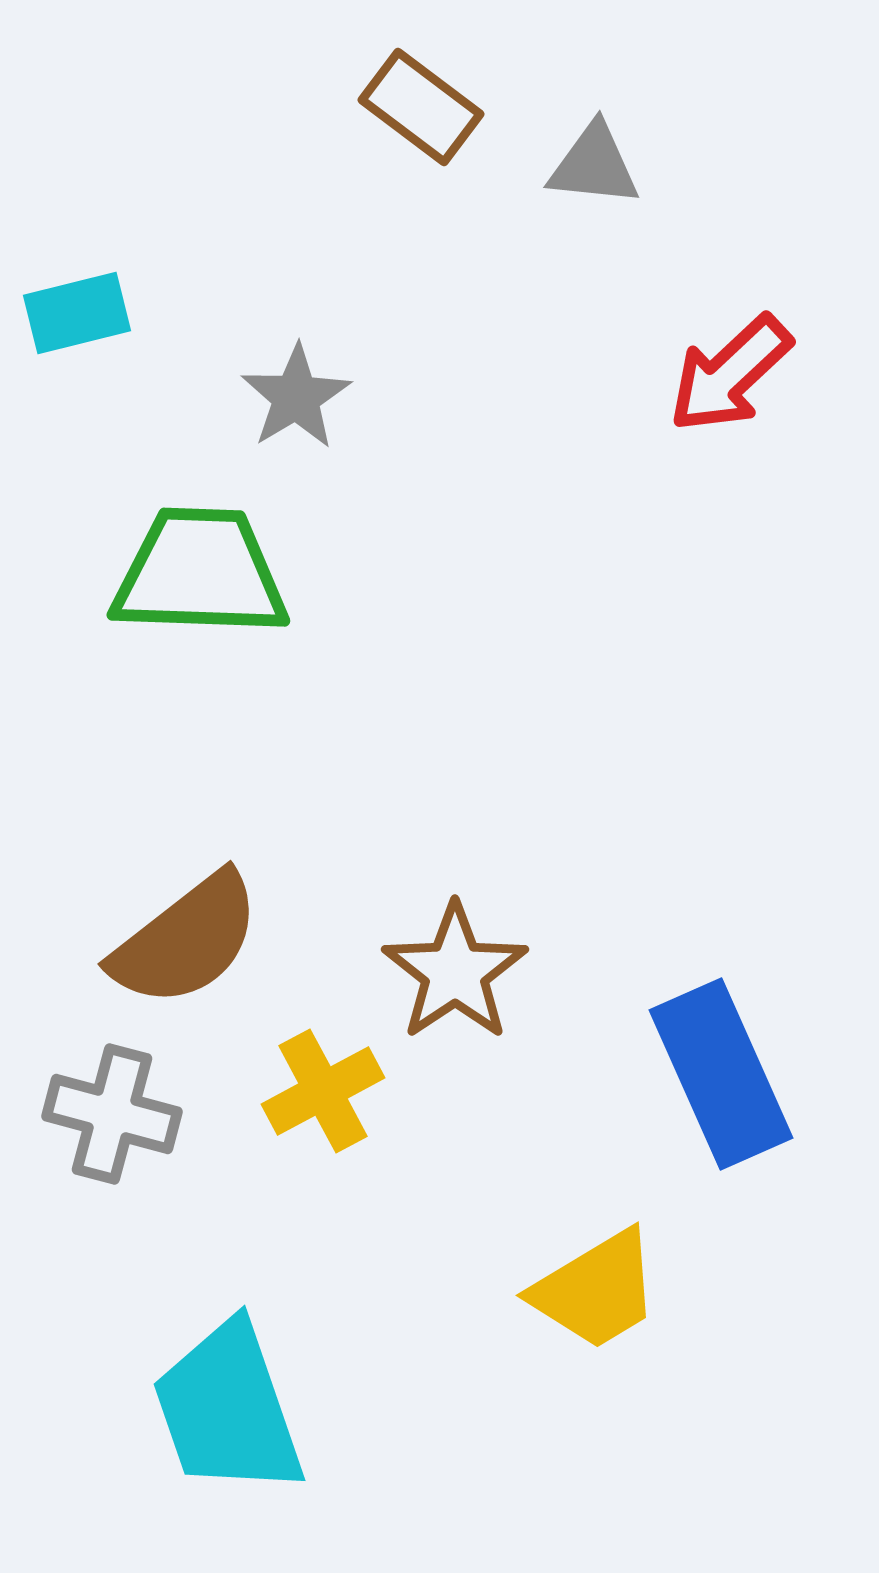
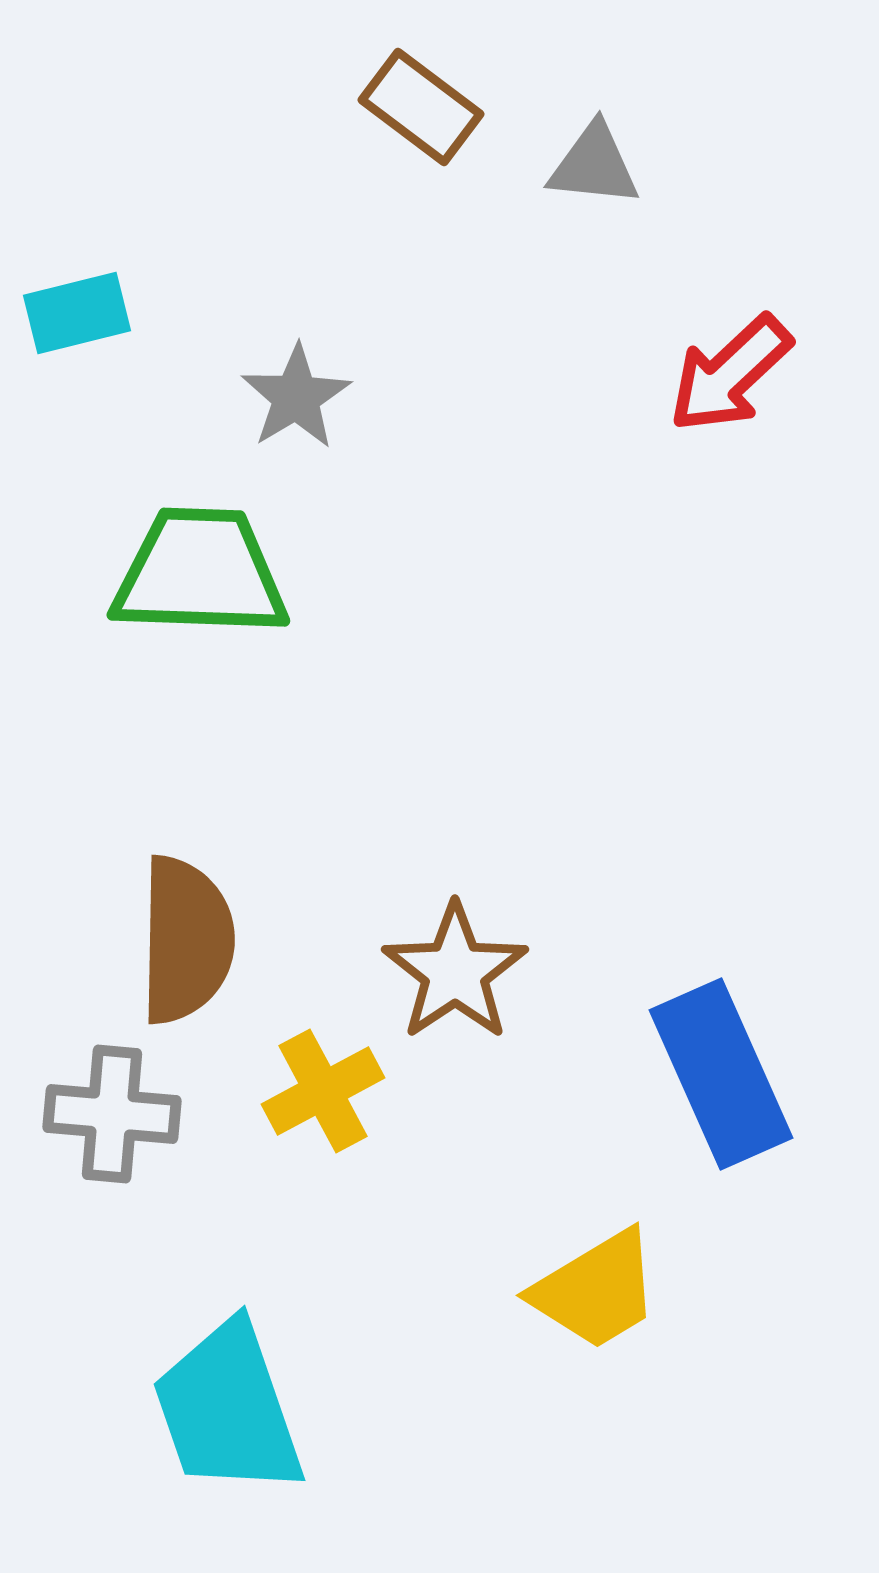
brown semicircle: rotated 51 degrees counterclockwise
gray cross: rotated 10 degrees counterclockwise
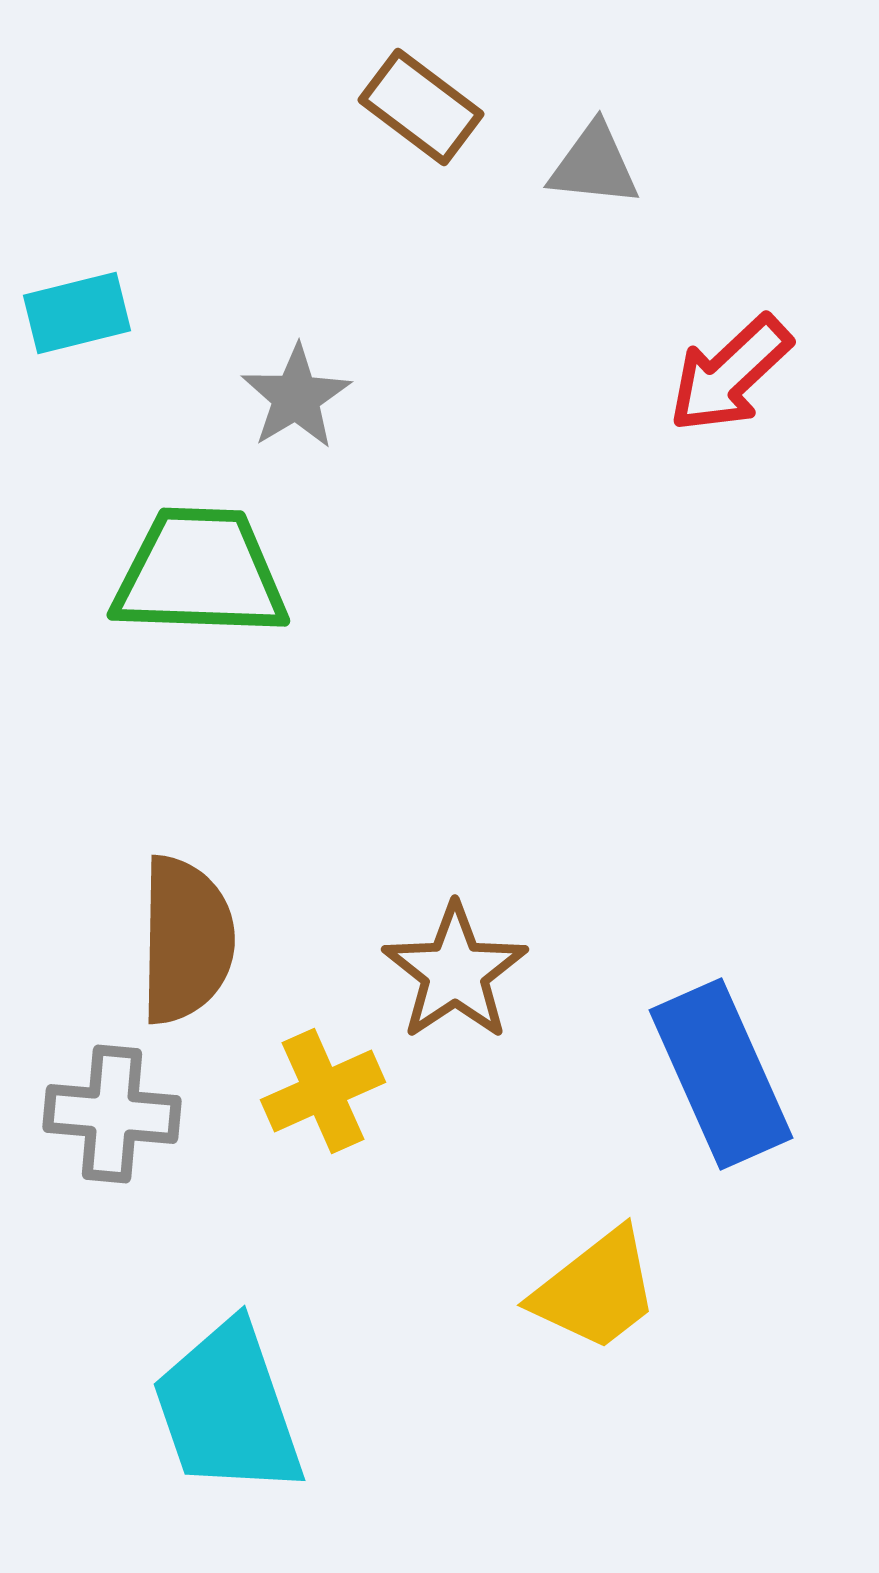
yellow cross: rotated 4 degrees clockwise
yellow trapezoid: rotated 7 degrees counterclockwise
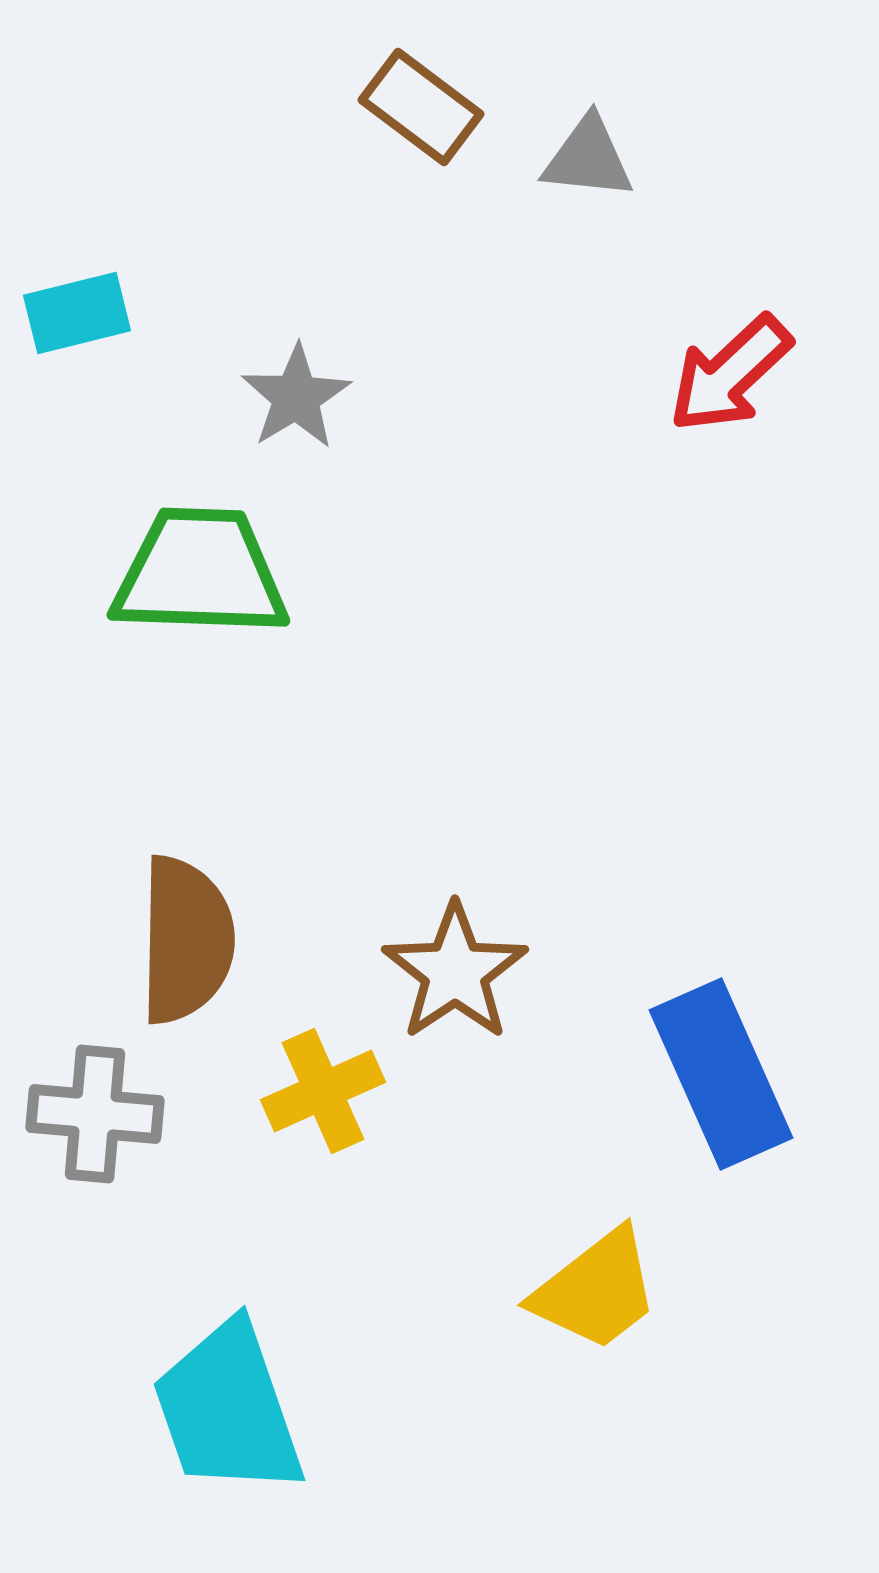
gray triangle: moved 6 px left, 7 px up
gray cross: moved 17 px left
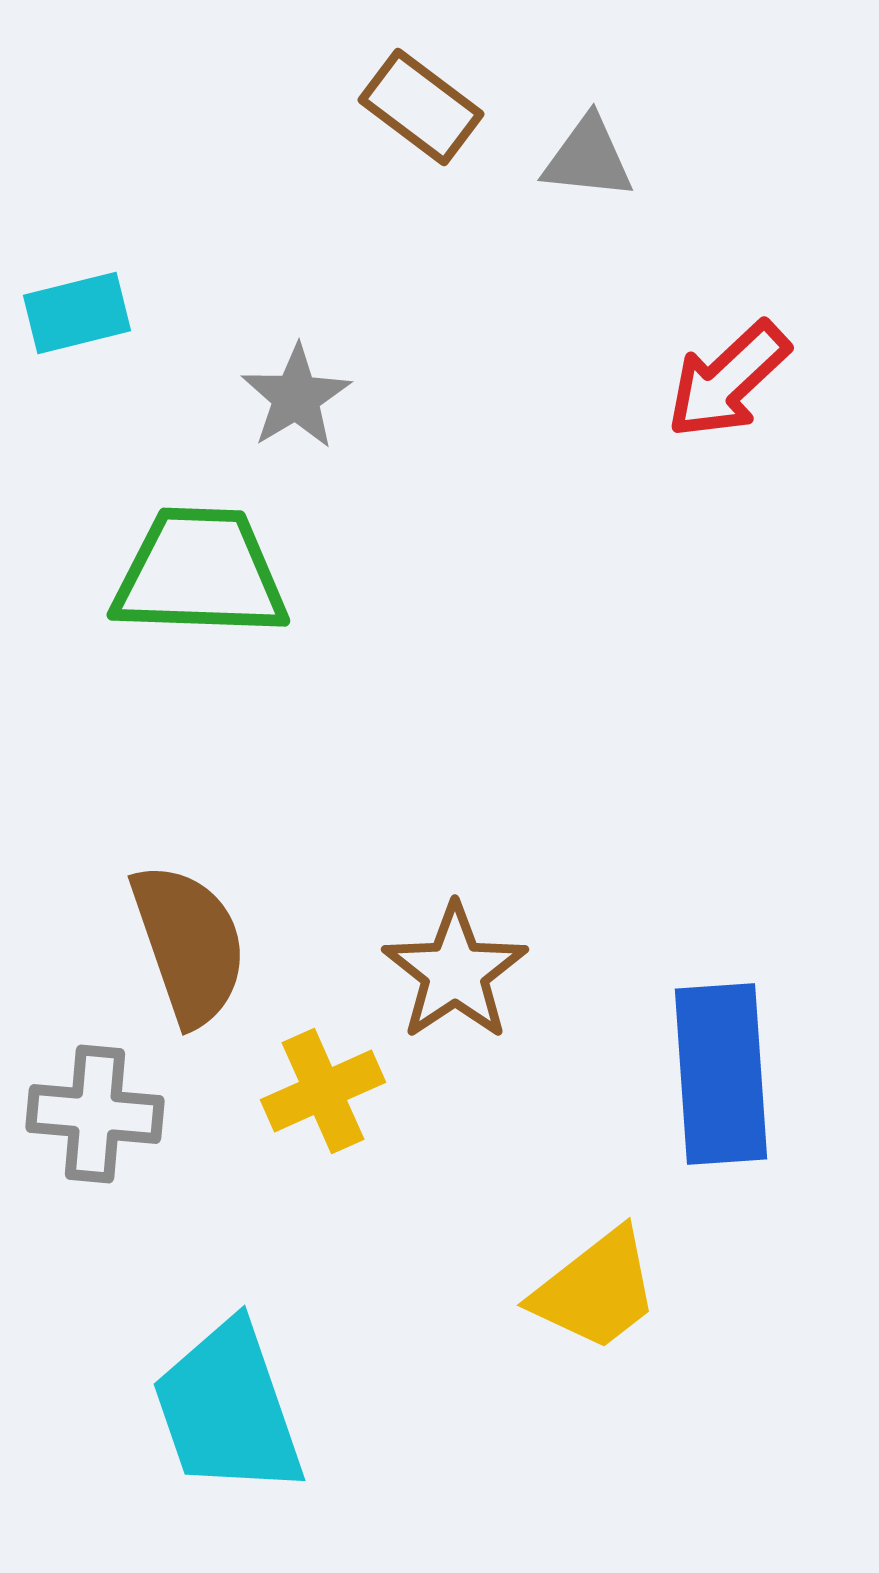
red arrow: moved 2 px left, 6 px down
brown semicircle: moved 3 px right, 4 px down; rotated 20 degrees counterclockwise
blue rectangle: rotated 20 degrees clockwise
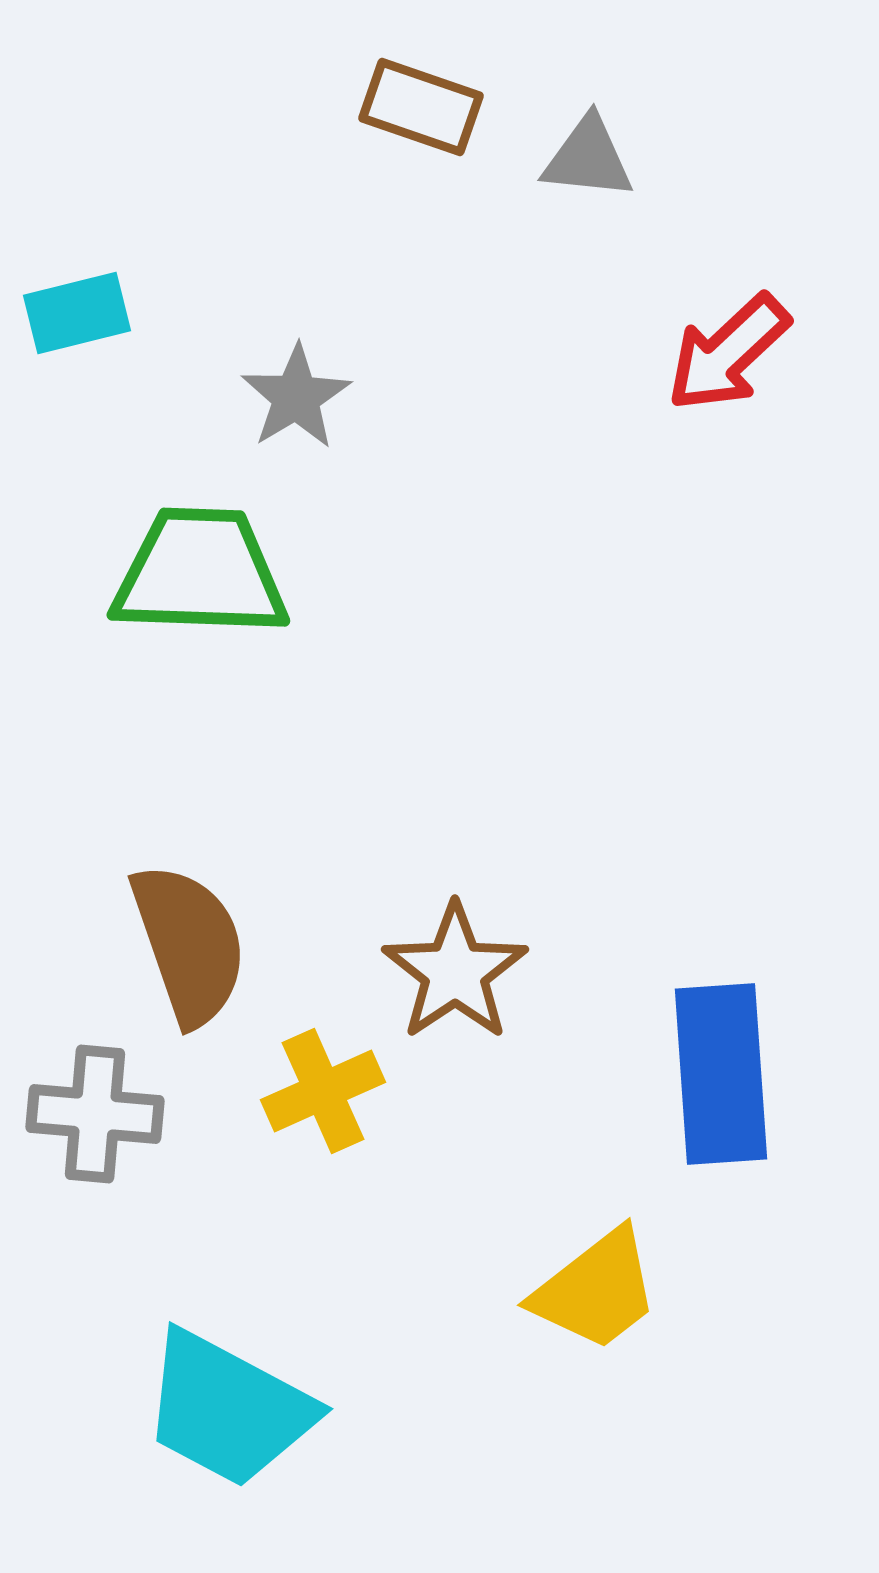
brown rectangle: rotated 18 degrees counterclockwise
red arrow: moved 27 px up
cyan trapezoid: rotated 43 degrees counterclockwise
